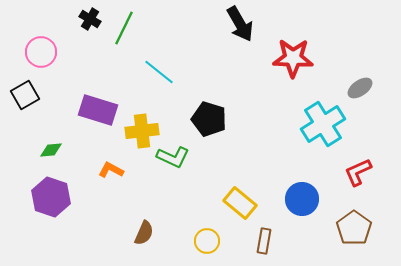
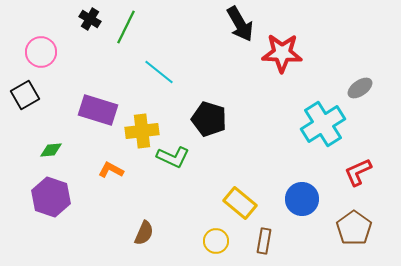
green line: moved 2 px right, 1 px up
red star: moved 11 px left, 5 px up
yellow circle: moved 9 px right
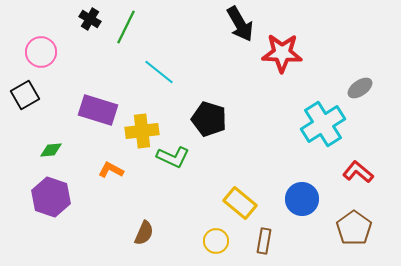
red L-shape: rotated 64 degrees clockwise
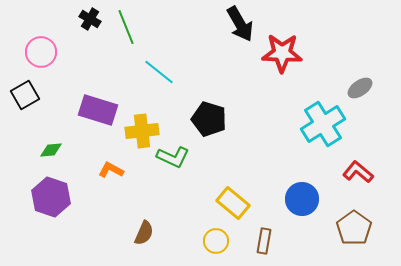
green line: rotated 48 degrees counterclockwise
yellow rectangle: moved 7 px left
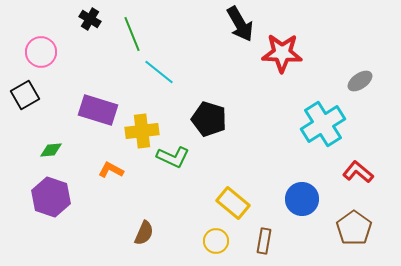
green line: moved 6 px right, 7 px down
gray ellipse: moved 7 px up
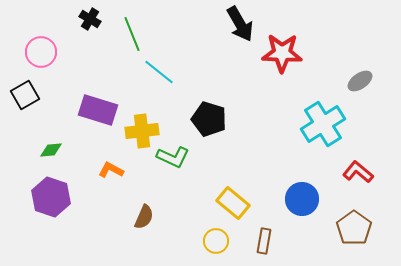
brown semicircle: moved 16 px up
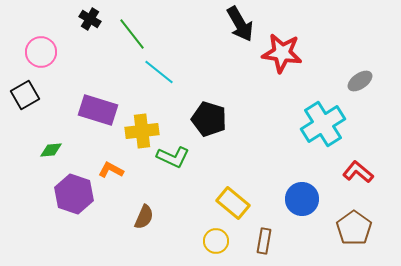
green line: rotated 16 degrees counterclockwise
red star: rotated 6 degrees clockwise
purple hexagon: moved 23 px right, 3 px up
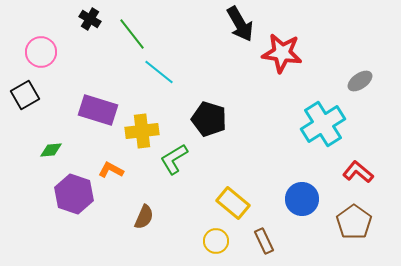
green L-shape: moved 1 px right, 2 px down; rotated 124 degrees clockwise
brown pentagon: moved 6 px up
brown rectangle: rotated 35 degrees counterclockwise
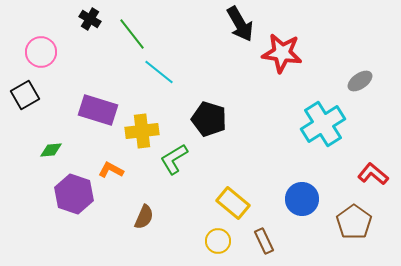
red L-shape: moved 15 px right, 2 px down
yellow circle: moved 2 px right
